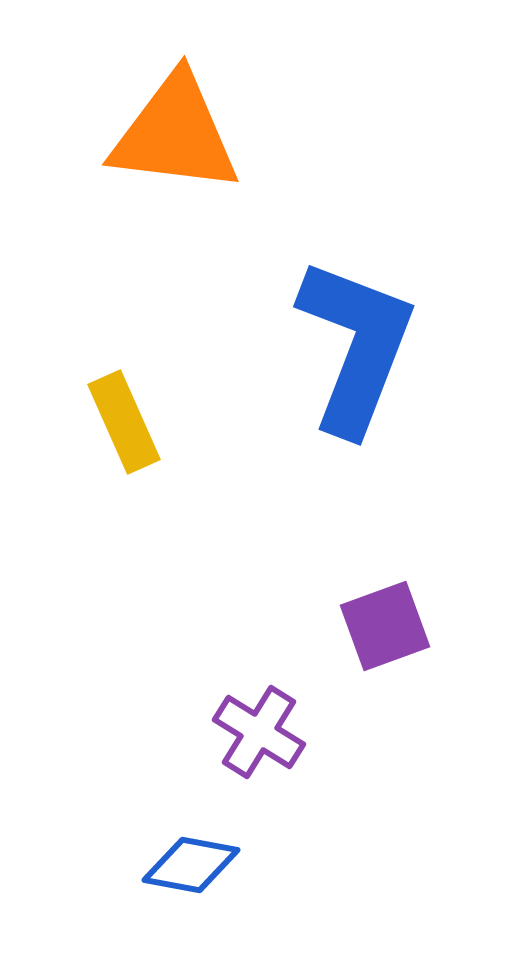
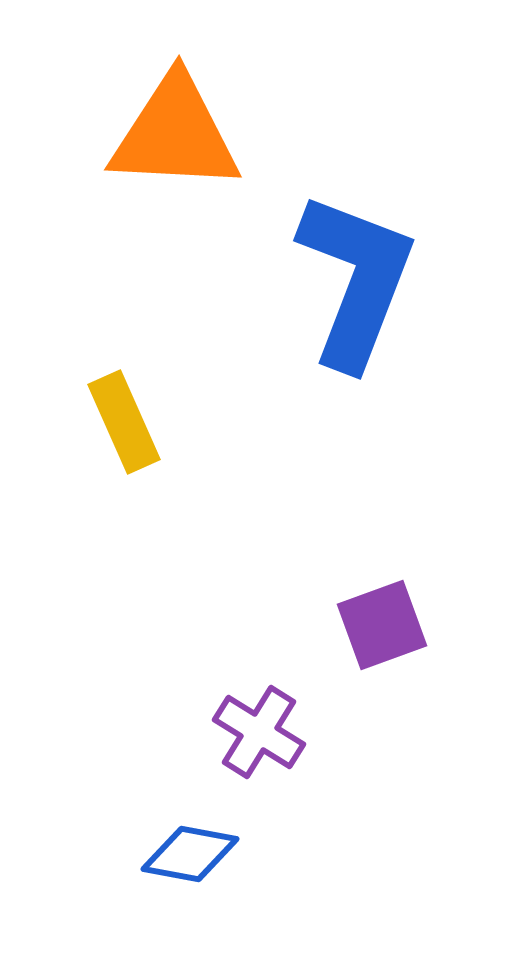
orange triangle: rotated 4 degrees counterclockwise
blue L-shape: moved 66 px up
purple square: moved 3 px left, 1 px up
blue diamond: moved 1 px left, 11 px up
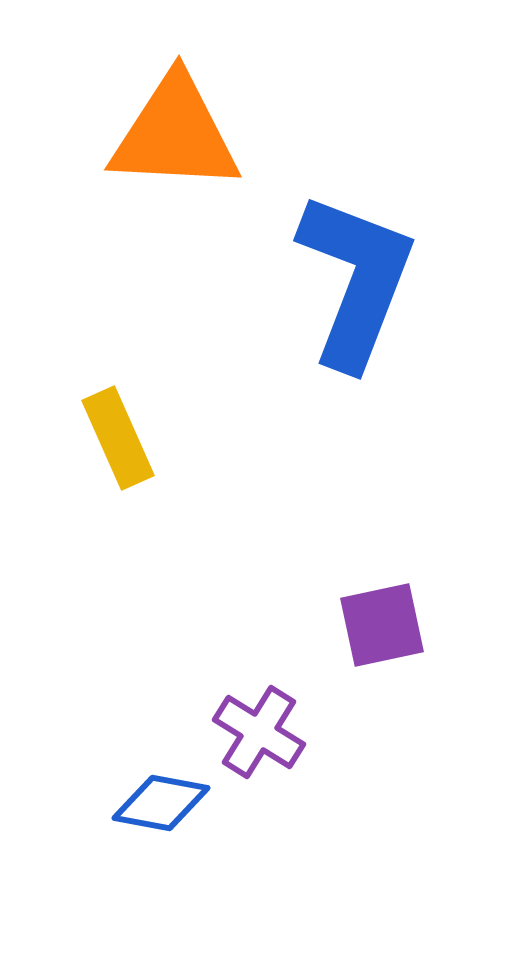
yellow rectangle: moved 6 px left, 16 px down
purple square: rotated 8 degrees clockwise
blue diamond: moved 29 px left, 51 px up
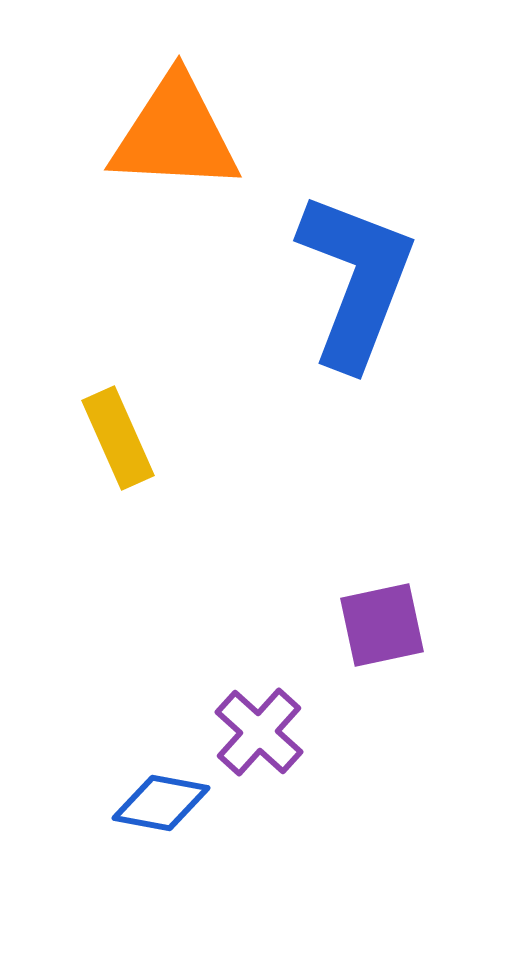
purple cross: rotated 10 degrees clockwise
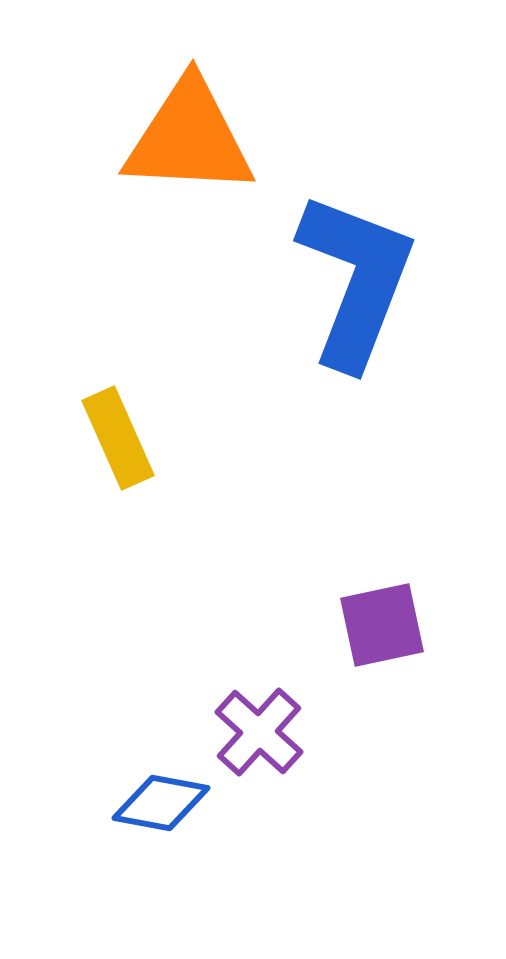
orange triangle: moved 14 px right, 4 px down
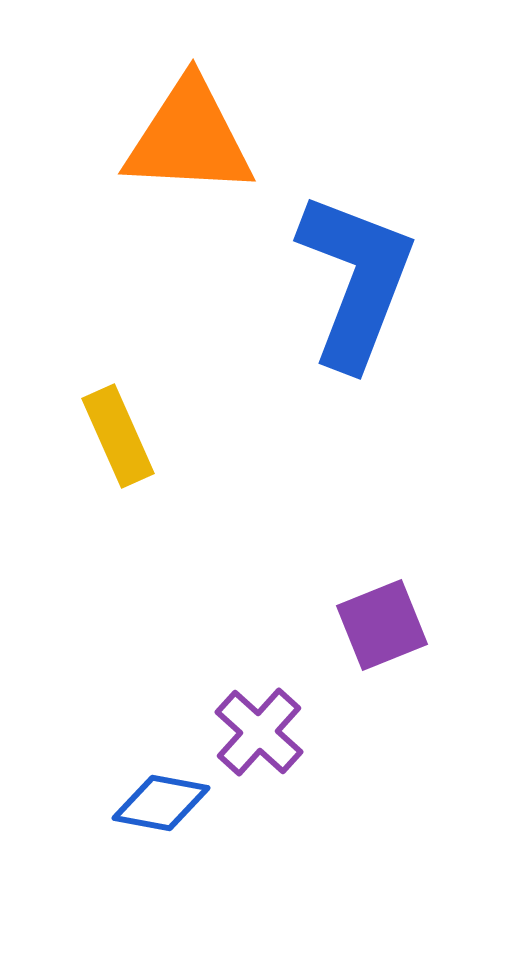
yellow rectangle: moved 2 px up
purple square: rotated 10 degrees counterclockwise
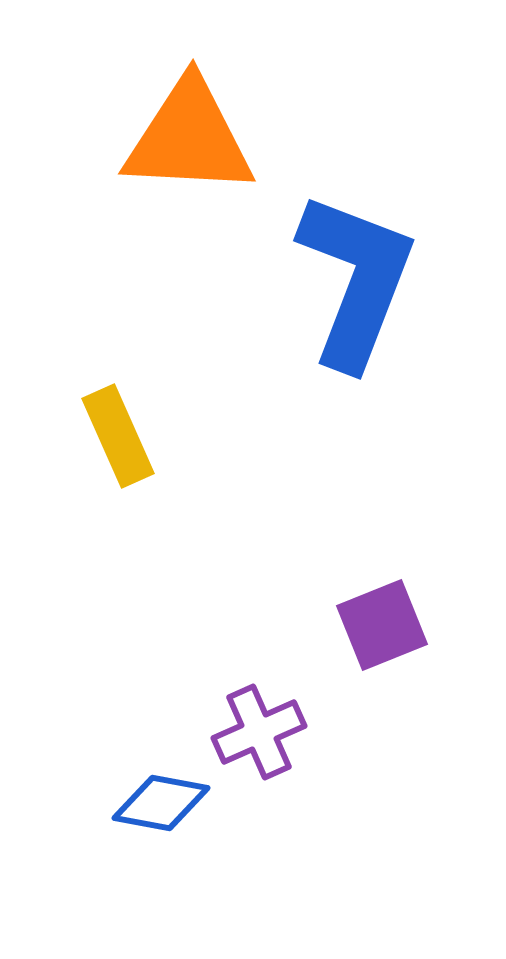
purple cross: rotated 24 degrees clockwise
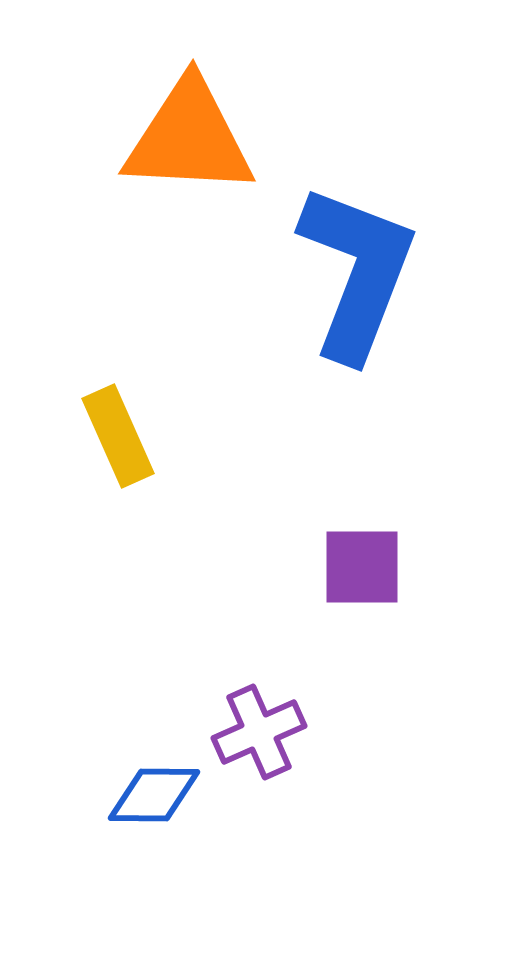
blue L-shape: moved 1 px right, 8 px up
purple square: moved 20 px left, 58 px up; rotated 22 degrees clockwise
blue diamond: moved 7 px left, 8 px up; rotated 10 degrees counterclockwise
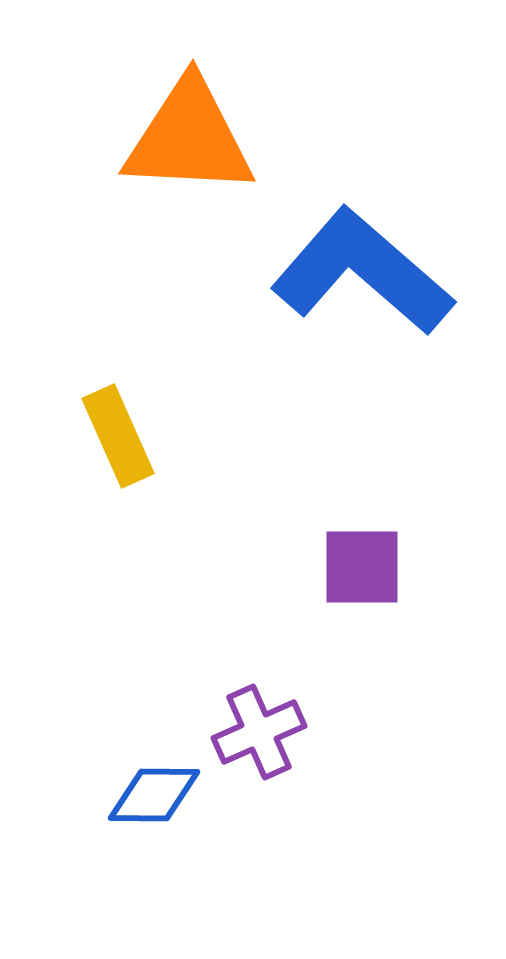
blue L-shape: moved 5 px right; rotated 70 degrees counterclockwise
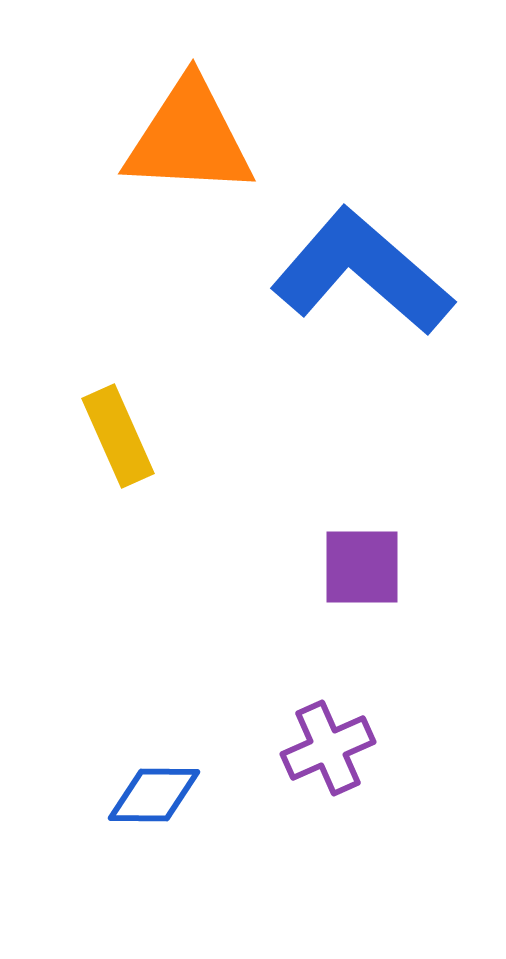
purple cross: moved 69 px right, 16 px down
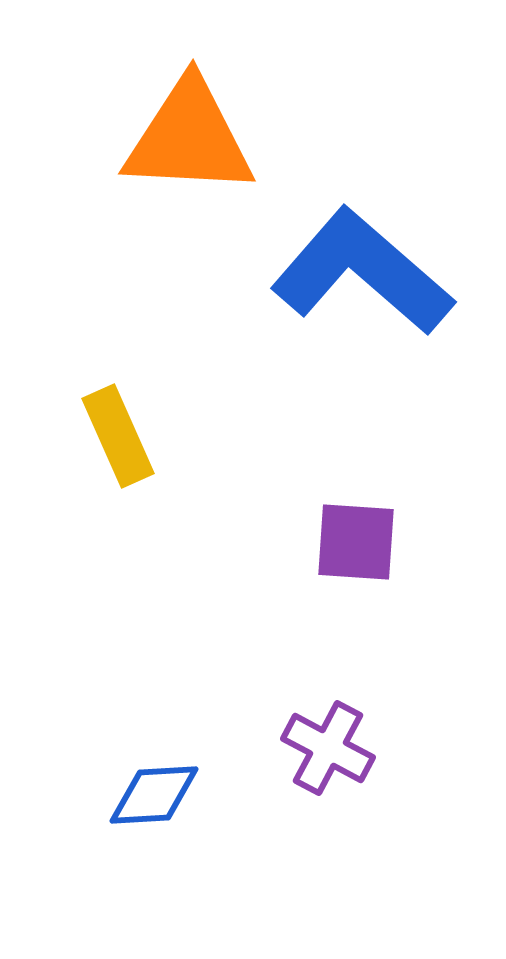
purple square: moved 6 px left, 25 px up; rotated 4 degrees clockwise
purple cross: rotated 38 degrees counterclockwise
blue diamond: rotated 4 degrees counterclockwise
